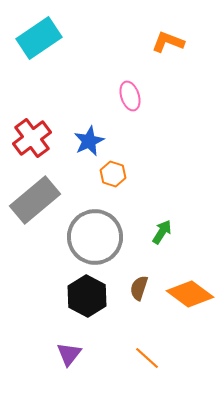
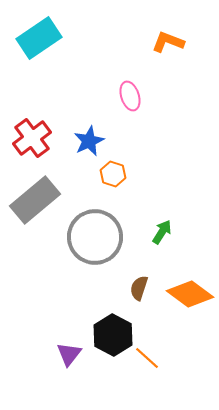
black hexagon: moved 26 px right, 39 px down
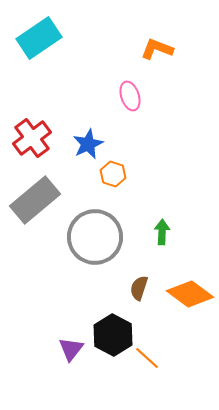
orange L-shape: moved 11 px left, 7 px down
blue star: moved 1 px left, 3 px down
green arrow: rotated 30 degrees counterclockwise
purple triangle: moved 2 px right, 5 px up
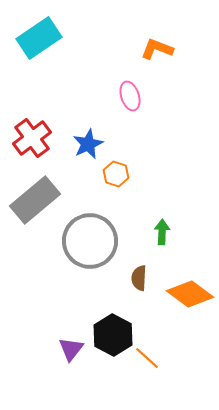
orange hexagon: moved 3 px right
gray circle: moved 5 px left, 4 px down
brown semicircle: moved 10 px up; rotated 15 degrees counterclockwise
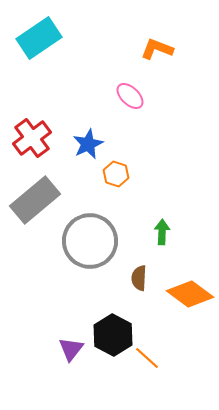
pink ellipse: rotated 28 degrees counterclockwise
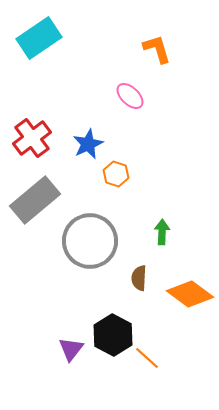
orange L-shape: rotated 52 degrees clockwise
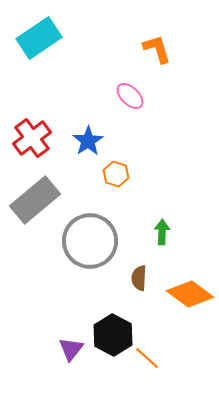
blue star: moved 3 px up; rotated 8 degrees counterclockwise
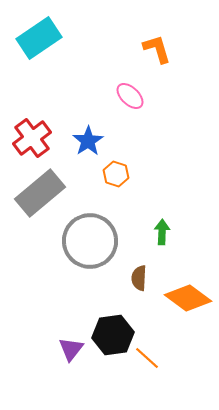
gray rectangle: moved 5 px right, 7 px up
orange diamond: moved 2 px left, 4 px down
black hexagon: rotated 24 degrees clockwise
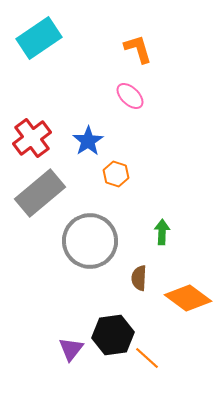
orange L-shape: moved 19 px left
